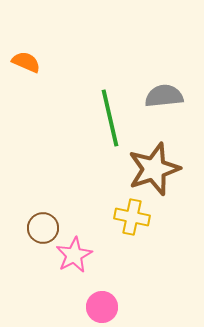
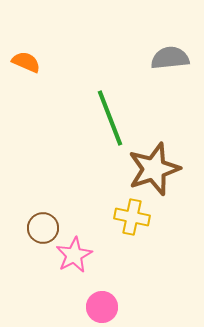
gray semicircle: moved 6 px right, 38 px up
green line: rotated 8 degrees counterclockwise
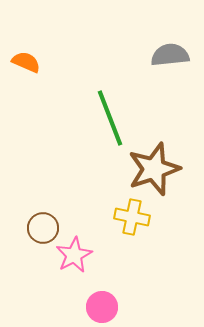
gray semicircle: moved 3 px up
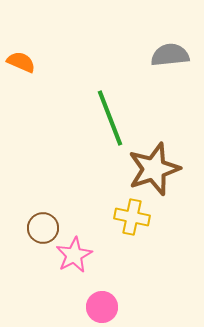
orange semicircle: moved 5 px left
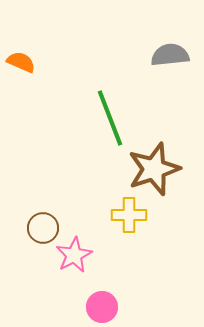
yellow cross: moved 3 px left, 2 px up; rotated 12 degrees counterclockwise
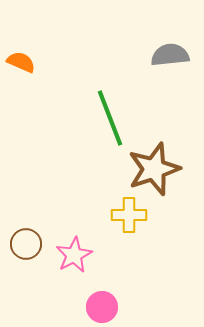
brown circle: moved 17 px left, 16 px down
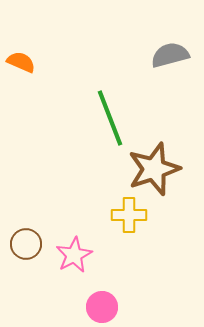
gray semicircle: rotated 9 degrees counterclockwise
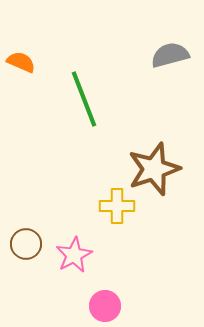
green line: moved 26 px left, 19 px up
yellow cross: moved 12 px left, 9 px up
pink circle: moved 3 px right, 1 px up
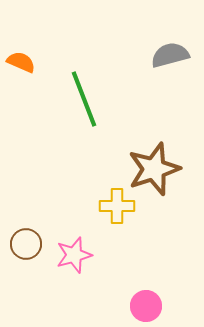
pink star: rotated 12 degrees clockwise
pink circle: moved 41 px right
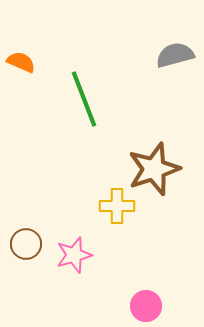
gray semicircle: moved 5 px right
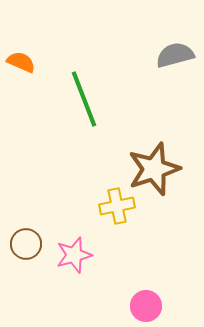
yellow cross: rotated 12 degrees counterclockwise
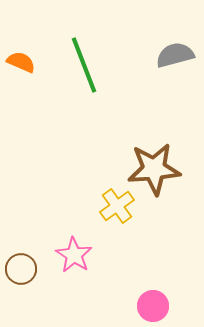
green line: moved 34 px up
brown star: rotated 14 degrees clockwise
yellow cross: rotated 24 degrees counterclockwise
brown circle: moved 5 px left, 25 px down
pink star: rotated 24 degrees counterclockwise
pink circle: moved 7 px right
